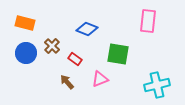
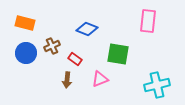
brown cross: rotated 21 degrees clockwise
brown arrow: moved 2 px up; rotated 133 degrees counterclockwise
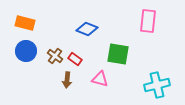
brown cross: moved 3 px right, 10 px down; rotated 28 degrees counterclockwise
blue circle: moved 2 px up
pink triangle: rotated 36 degrees clockwise
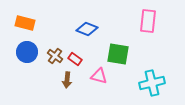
blue circle: moved 1 px right, 1 px down
pink triangle: moved 1 px left, 3 px up
cyan cross: moved 5 px left, 2 px up
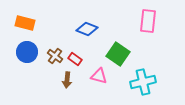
green square: rotated 25 degrees clockwise
cyan cross: moved 9 px left, 1 px up
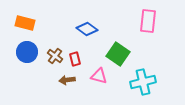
blue diamond: rotated 15 degrees clockwise
red rectangle: rotated 40 degrees clockwise
brown arrow: rotated 77 degrees clockwise
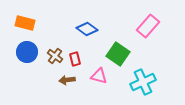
pink rectangle: moved 5 px down; rotated 35 degrees clockwise
cyan cross: rotated 10 degrees counterclockwise
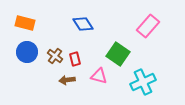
blue diamond: moved 4 px left, 5 px up; rotated 20 degrees clockwise
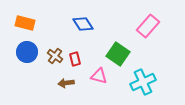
brown arrow: moved 1 px left, 3 px down
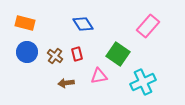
red rectangle: moved 2 px right, 5 px up
pink triangle: rotated 24 degrees counterclockwise
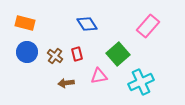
blue diamond: moved 4 px right
green square: rotated 15 degrees clockwise
cyan cross: moved 2 px left
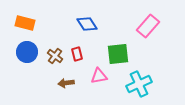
green square: rotated 35 degrees clockwise
cyan cross: moved 2 px left, 2 px down
